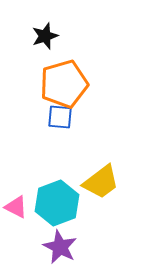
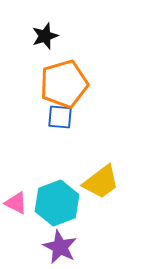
pink triangle: moved 4 px up
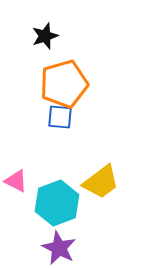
pink triangle: moved 22 px up
purple star: moved 1 px left, 1 px down
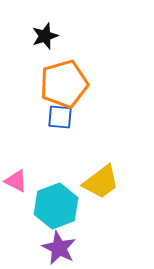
cyan hexagon: moved 1 px left, 3 px down
